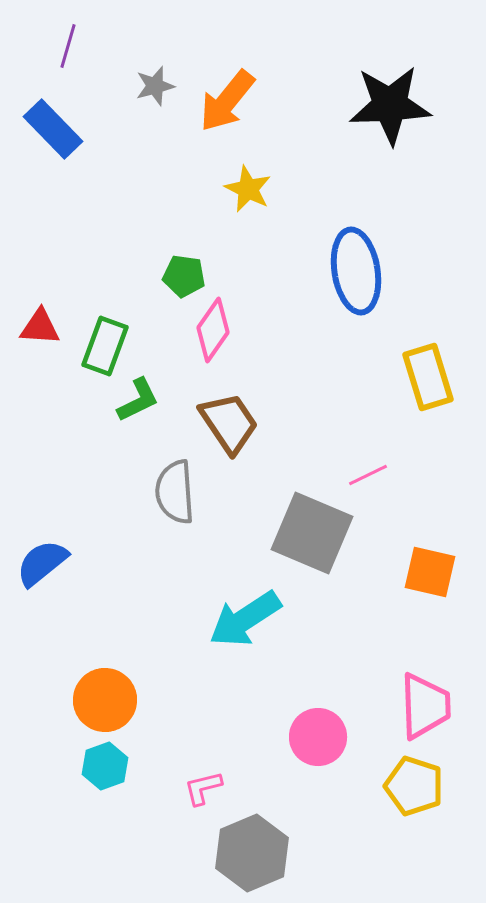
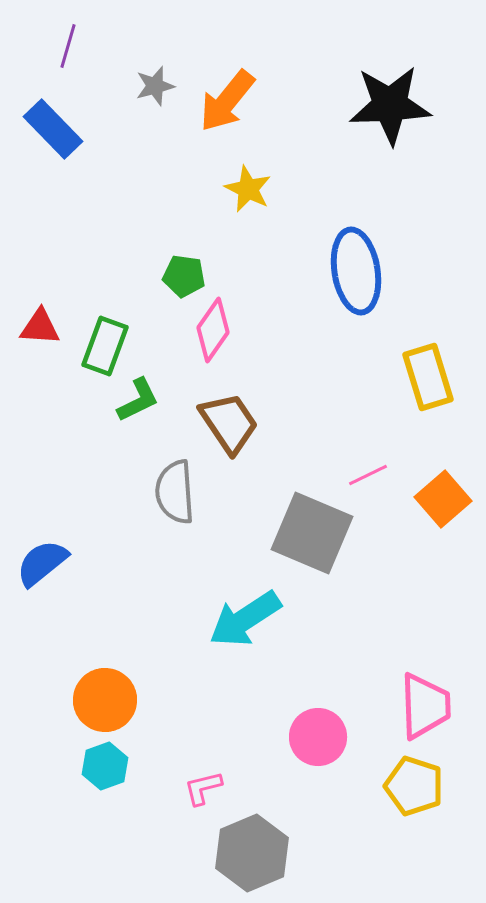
orange square: moved 13 px right, 73 px up; rotated 36 degrees clockwise
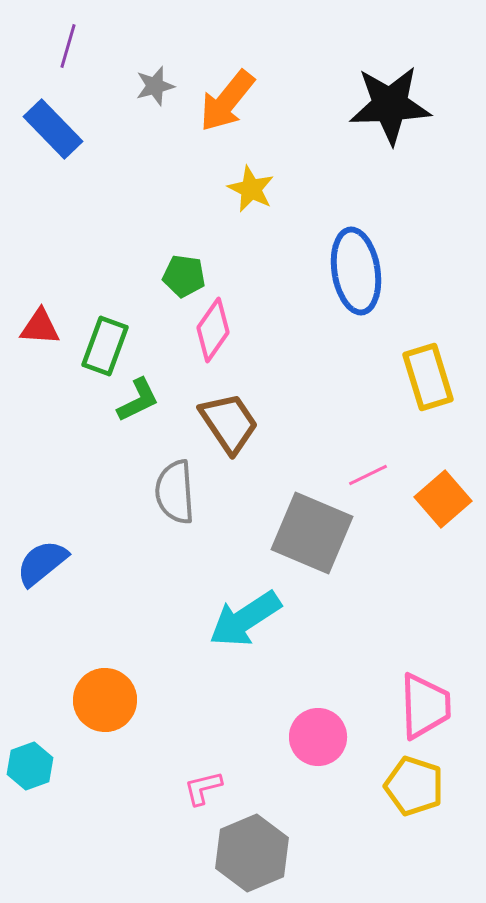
yellow star: moved 3 px right
cyan hexagon: moved 75 px left
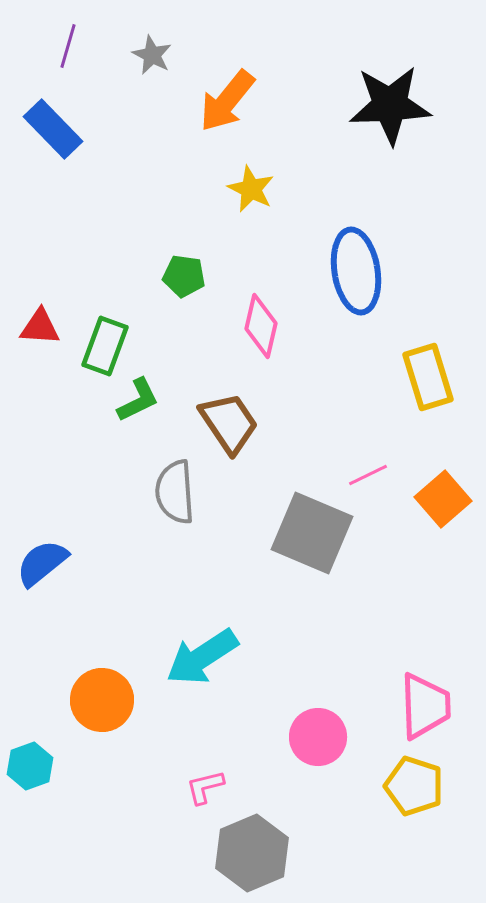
gray star: moved 3 px left, 31 px up; rotated 30 degrees counterclockwise
pink diamond: moved 48 px right, 4 px up; rotated 22 degrees counterclockwise
cyan arrow: moved 43 px left, 38 px down
orange circle: moved 3 px left
pink L-shape: moved 2 px right, 1 px up
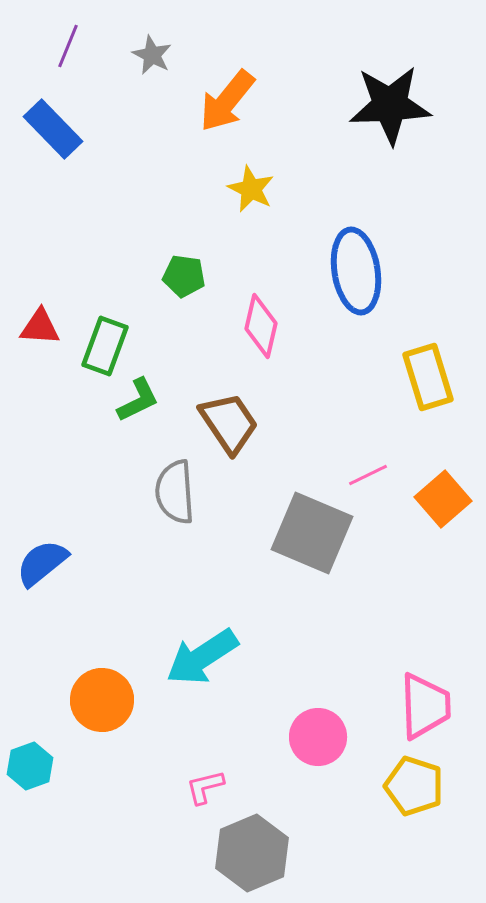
purple line: rotated 6 degrees clockwise
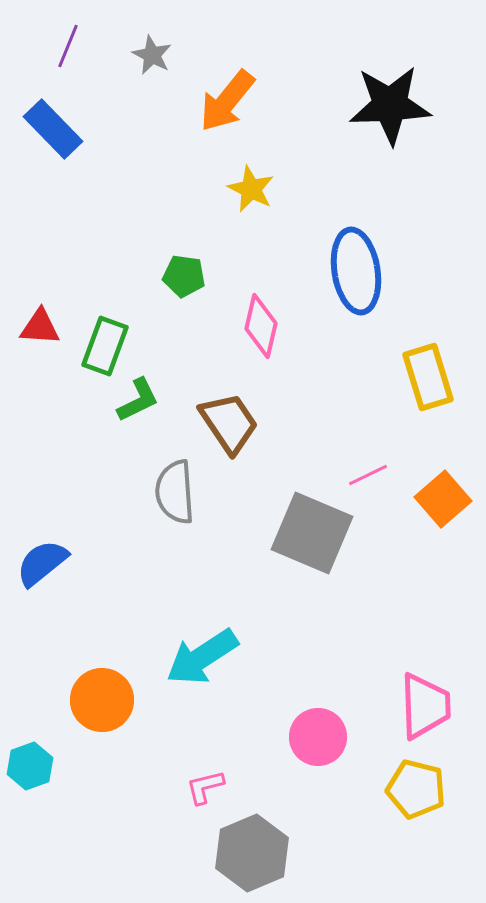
yellow pentagon: moved 2 px right, 3 px down; rotated 4 degrees counterclockwise
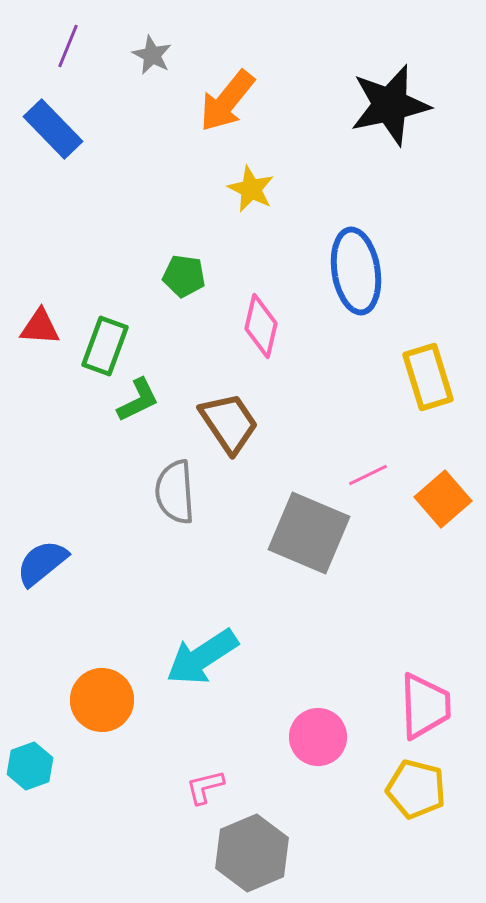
black star: rotated 10 degrees counterclockwise
gray square: moved 3 px left
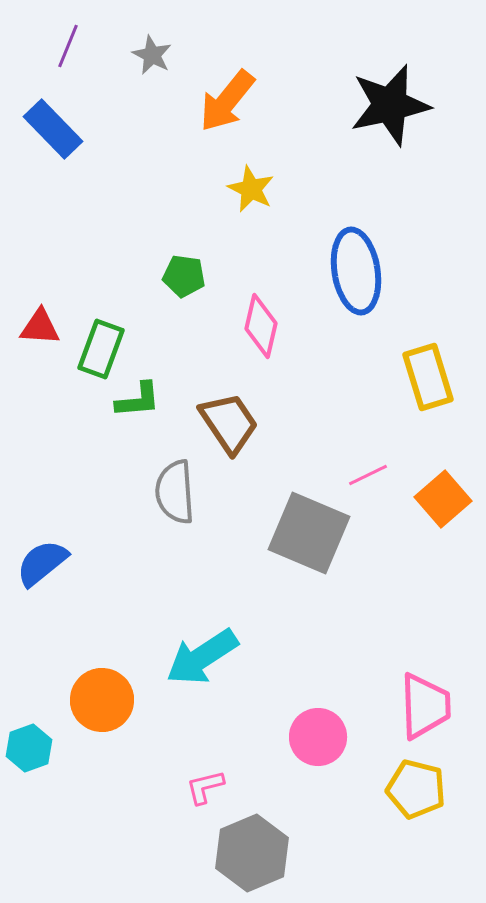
green rectangle: moved 4 px left, 3 px down
green L-shape: rotated 21 degrees clockwise
cyan hexagon: moved 1 px left, 18 px up
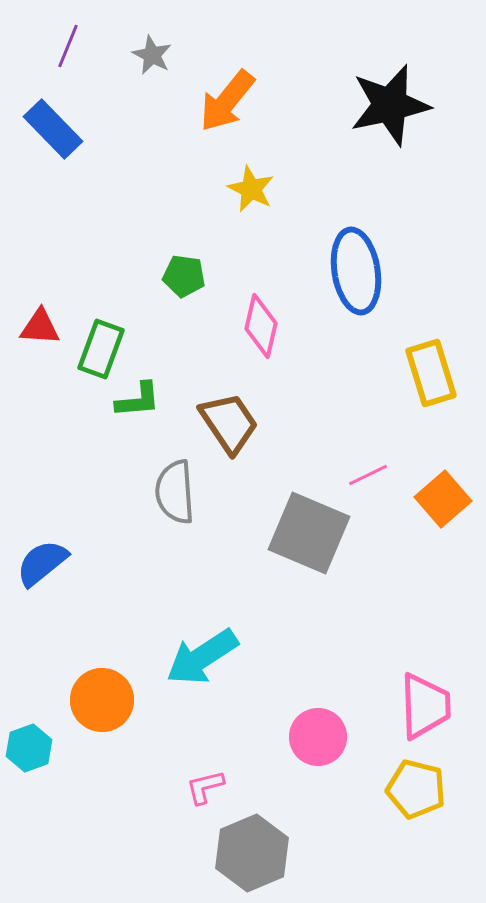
yellow rectangle: moved 3 px right, 4 px up
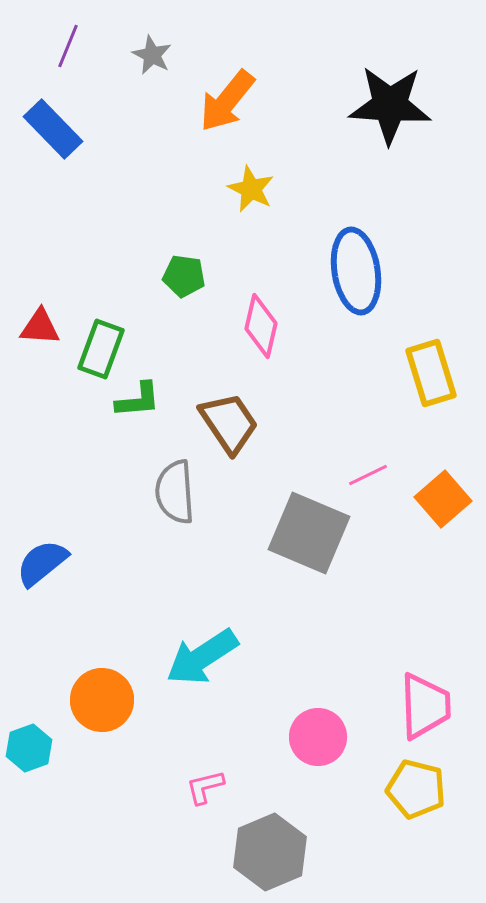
black star: rotated 16 degrees clockwise
gray hexagon: moved 18 px right, 1 px up
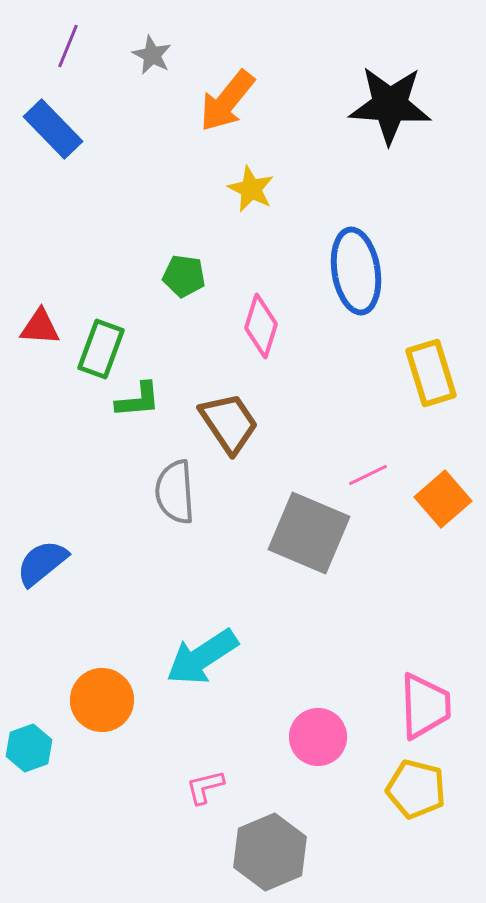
pink diamond: rotated 4 degrees clockwise
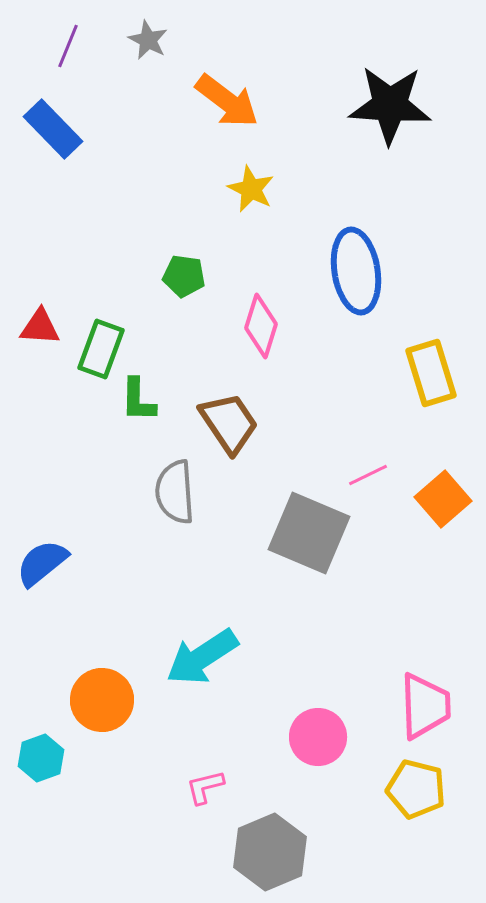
gray star: moved 4 px left, 15 px up
orange arrow: rotated 92 degrees counterclockwise
green L-shape: rotated 96 degrees clockwise
cyan hexagon: moved 12 px right, 10 px down
